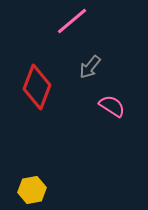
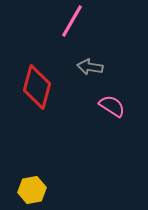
pink line: rotated 20 degrees counterclockwise
gray arrow: rotated 60 degrees clockwise
red diamond: rotated 6 degrees counterclockwise
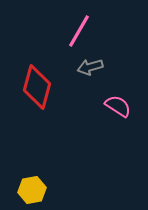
pink line: moved 7 px right, 10 px down
gray arrow: rotated 25 degrees counterclockwise
pink semicircle: moved 6 px right
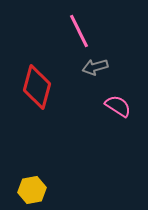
pink line: rotated 56 degrees counterclockwise
gray arrow: moved 5 px right
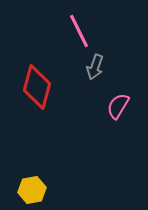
gray arrow: rotated 55 degrees counterclockwise
pink semicircle: rotated 92 degrees counterclockwise
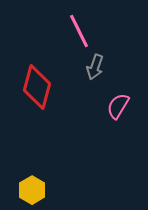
yellow hexagon: rotated 20 degrees counterclockwise
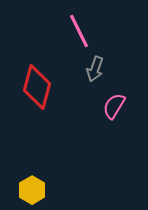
gray arrow: moved 2 px down
pink semicircle: moved 4 px left
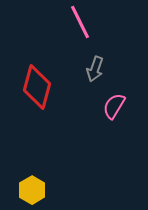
pink line: moved 1 px right, 9 px up
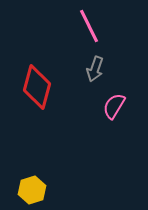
pink line: moved 9 px right, 4 px down
yellow hexagon: rotated 12 degrees clockwise
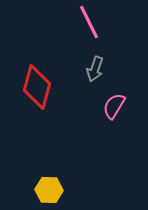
pink line: moved 4 px up
yellow hexagon: moved 17 px right; rotated 20 degrees clockwise
